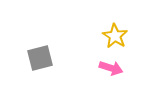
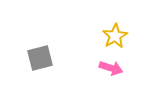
yellow star: rotated 10 degrees clockwise
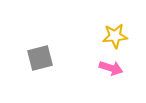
yellow star: rotated 25 degrees clockwise
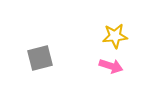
pink arrow: moved 2 px up
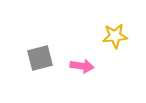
pink arrow: moved 29 px left; rotated 10 degrees counterclockwise
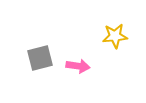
pink arrow: moved 4 px left
